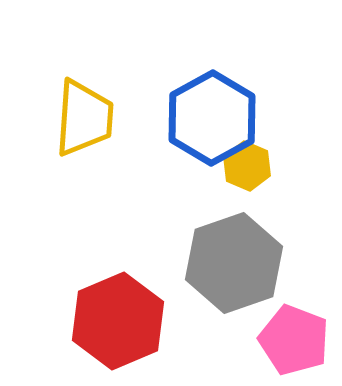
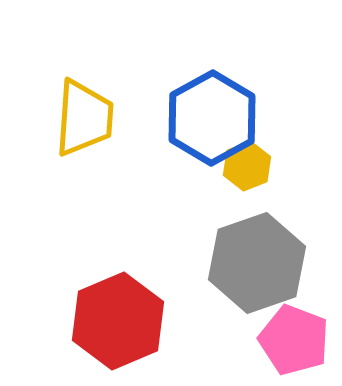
yellow hexagon: rotated 15 degrees clockwise
gray hexagon: moved 23 px right
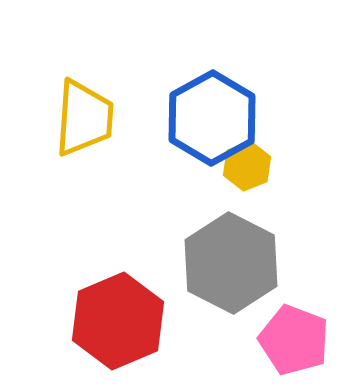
gray hexagon: moved 26 px left; rotated 14 degrees counterclockwise
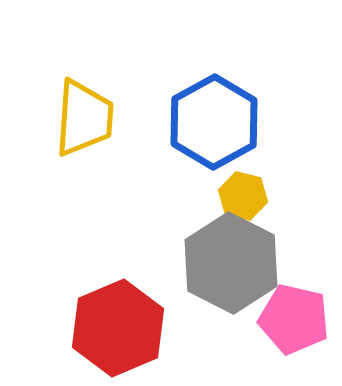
blue hexagon: moved 2 px right, 4 px down
yellow hexagon: moved 4 px left, 30 px down; rotated 24 degrees counterclockwise
red hexagon: moved 7 px down
pink pentagon: moved 21 px up; rotated 8 degrees counterclockwise
